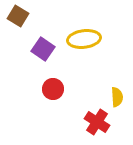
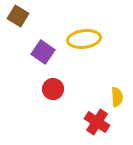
purple square: moved 3 px down
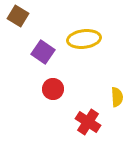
red cross: moved 9 px left
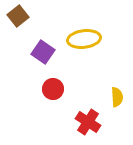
brown square: rotated 20 degrees clockwise
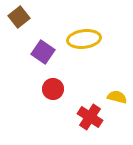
brown square: moved 1 px right, 1 px down
yellow semicircle: rotated 72 degrees counterclockwise
red cross: moved 2 px right, 5 px up
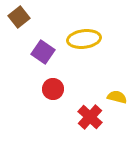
red cross: rotated 10 degrees clockwise
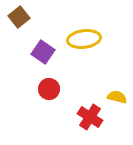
red circle: moved 4 px left
red cross: rotated 10 degrees counterclockwise
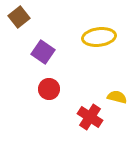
yellow ellipse: moved 15 px right, 2 px up
